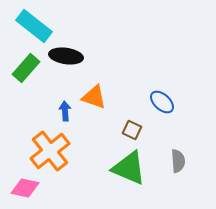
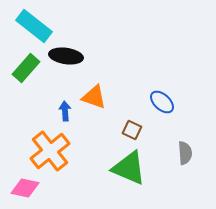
gray semicircle: moved 7 px right, 8 px up
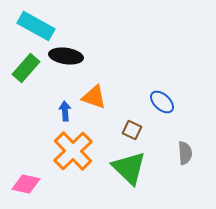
cyan rectangle: moved 2 px right; rotated 9 degrees counterclockwise
orange cross: moved 23 px right; rotated 6 degrees counterclockwise
green triangle: rotated 21 degrees clockwise
pink diamond: moved 1 px right, 4 px up
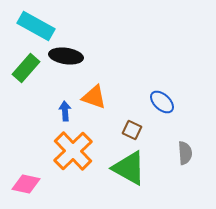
green triangle: rotated 15 degrees counterclockwise
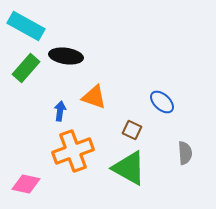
cyan rectangle: moved 10 px left
blue arrow: moved 5 px left; rotated 12 degrees clockwise
orange cross: rotated 24 degrees clockwise
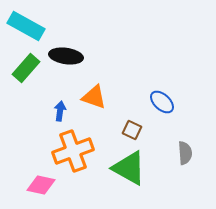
pink diamond: moved 15 px right, 1 px down
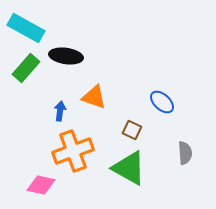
cyan rectangle: moved 2 px down
